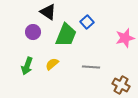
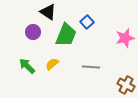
green arrow: rotated 114 degrees clockwise
brown cross: moved 5 px right
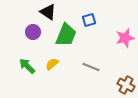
blue square: moved 2 px right, 2 px up; rotated 24 degrees clockwise
gray line: rotated 18 degrees clockwise
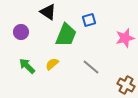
purple circle: moved 12 px left
gray line: rotated 18 degrees clockwise
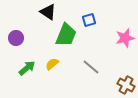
purple circle: moved 5 px left, 6 px down
green arrow: moved 2 px down; rotated 96 degrees clockwise
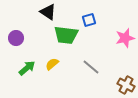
green trapezoid: rotated 75 degrees clockwise
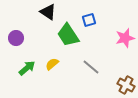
green trapezoid: moved 2 px right; rotated 50 degrees clockwise
